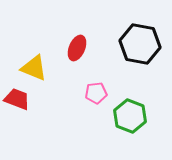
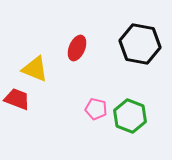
yellow triangle: moved 1 px right, 1 px down
pink pentagon: moved 16 px down; rotated 20 degrees clockwise
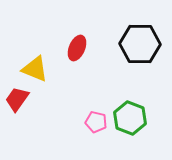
black hexagon: rotated 9 degrees counterclockwise
red trapezoid: rotated 76 degrees counterclockwise
pink pentagon: moved 13 px down
green hexagon: moved 2 px down
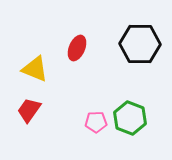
red trapezoid: moved 12 px right, 11 px down
pink pentagon: rotated 15 degrees counterclockwise
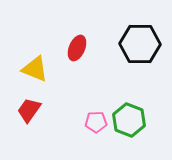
green hexagon: moved 1 px left, 2 px down
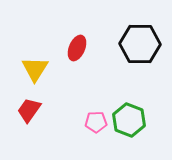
yellow triangle: rotated 40 degrees clockwise
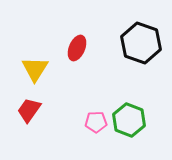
black hexagon: moved 1 px right, 1 px up; rotated 18 degrees clockwise
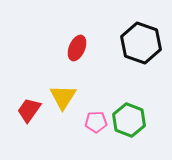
yellow triangle: moved 28 px right, 28 px down
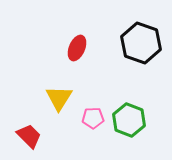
yellow triangle: moved 4 px left, 1 px down
red trapezoid: moved 26 px down; rotated 100 degrees clockwise
pink pentagon: moved 3 px left, 4 px up
